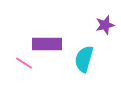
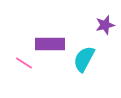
purple rectangle: moved 3 px right
cyan semicircle: rotated 12 degrees clockwise
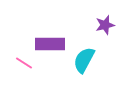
cyan semicircle: moved 1 px down
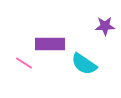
purple star: moved 1 px down; rotated 12 degrees clockwise
cyan semicircle: moved 4 px down; rotated 84 degrees counterclockwise
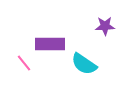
pink line: rotated 18 degrees clockwise
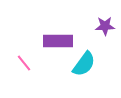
purple rectangle: moved 8 px right, 3 px up
cyan semicircle: rotated 88 degrees counterclockwise
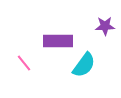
cyan semicircle: moved 1 px down
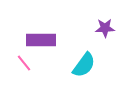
purple star: moved 2 px down
purple rectangle: moved 17 px left, 1 px up
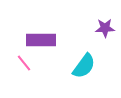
cyan semicircle: moved 1 px down
